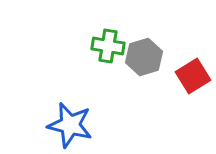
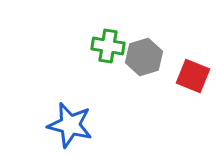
red square: rotated 36 degrees counterclockwise
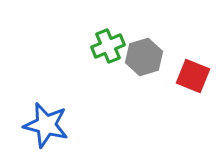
green cross: rotated 32 degrees counterclockwise
blue star: moved 24 px left
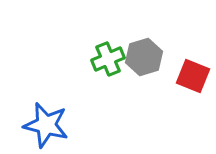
green cross: moved 13 px down
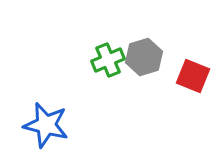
green cross: moved 1 px down
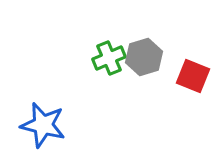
green cross: moved 1 px right, 2 px up
blue star: moved 3 px left
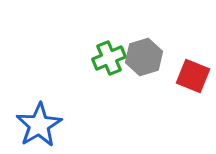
blue star: moved 4 px left; rotated 27 degrees clockwise
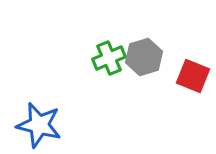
blue star: rotated 27 degrees counterclockwise
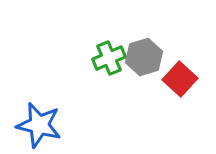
red square: moved 13 px left, 3 px down; rotated 20 degrees clockwise
